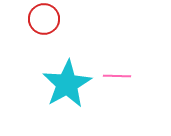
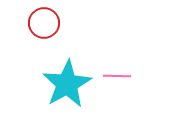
red circle: moved 4 px down
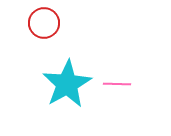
pink line: moved 8 px down
